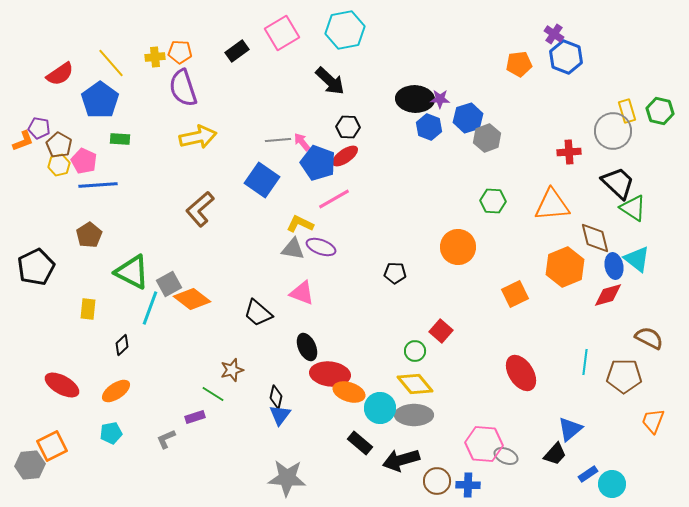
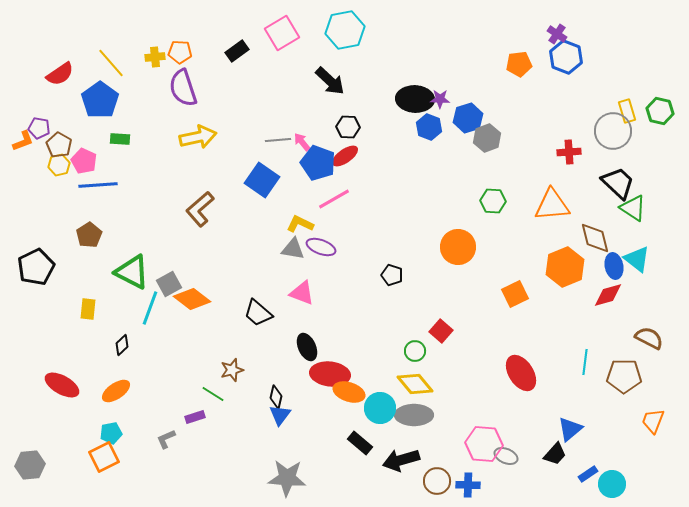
purple cross at (554, 34): moved 3 px right
black pentagon at (395, 273): moved 3 px left, 2 px down; rotated 15 degrees clockwise
orange square at (52, 446): moved 52 px right, 11 px down
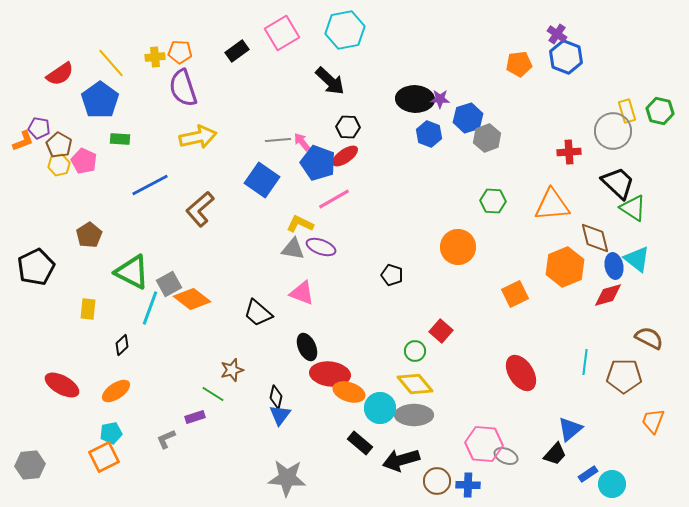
blue hexagon at (429, 127): moved 7 px down
blue line at (98, 185): moved 52 px right; rotated 24 degrees counterclockwise
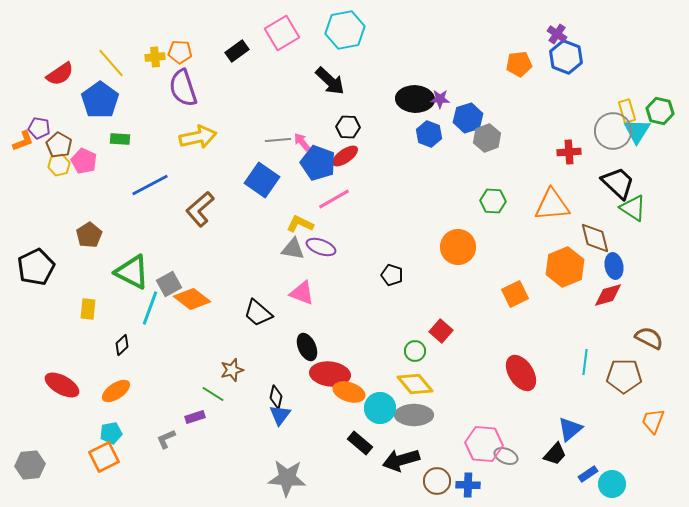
cyan triangle at (637, 259): moved 128 px up; rotated 24 degrees clockwise
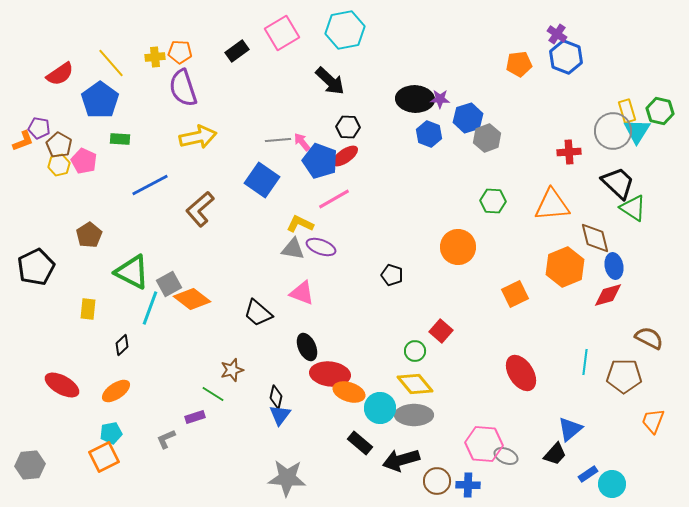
blue pentagon at (318, 163): moved 2 px right, 2 px up
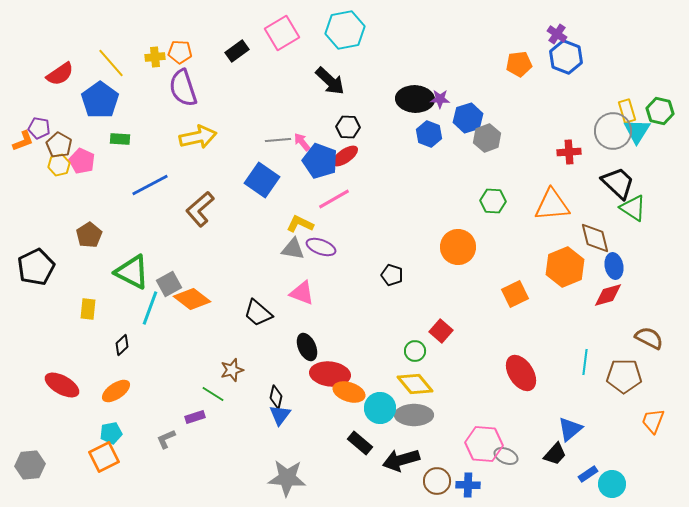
pink pentagon at (84, 161): moved 2 px left
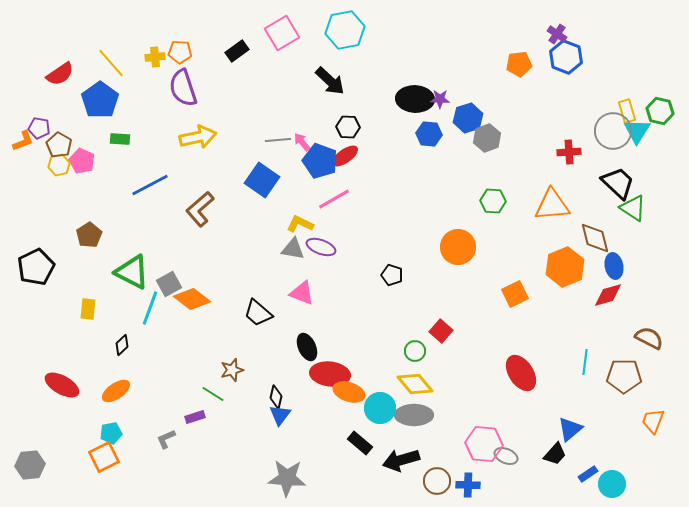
blue hexagon at (429, 134): rotated 15 degrees counterclockwise
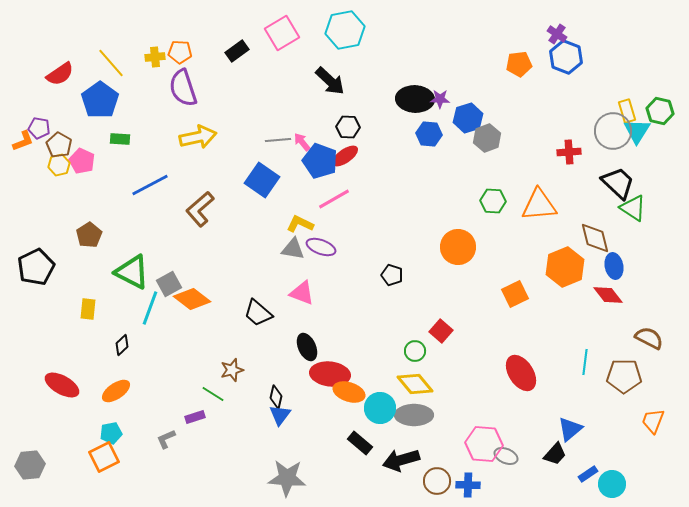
orange triangle at (552, 205): moved 13 px left
red diamond at (608, 295): rotated 68 degrees clockwise
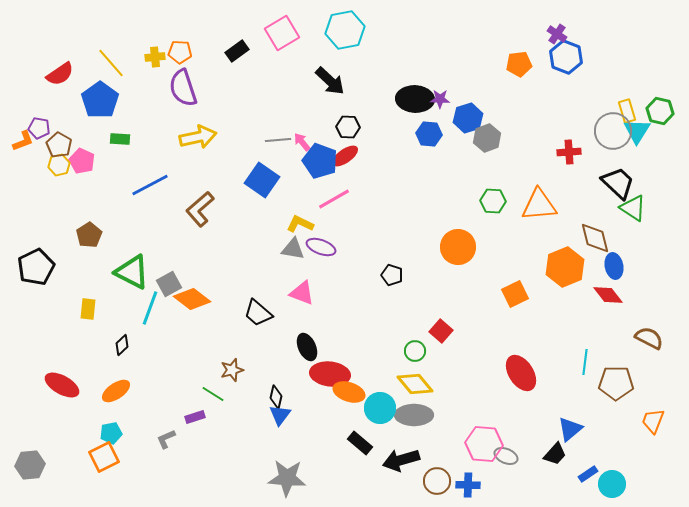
brown pentagon at (624, 376): moved 8 px left, 7 px down
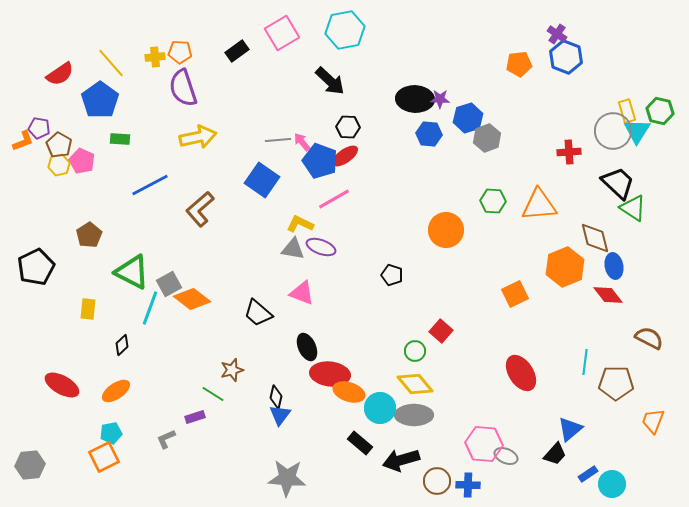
orange circle at (458, 247): moved 12 px left, 17 px up
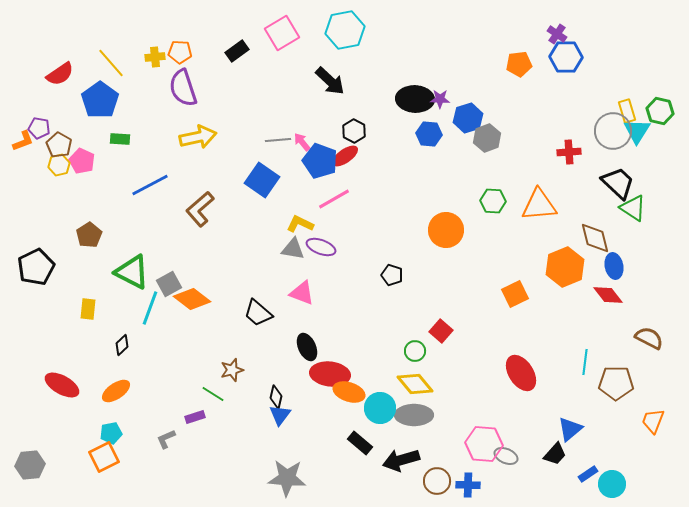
blue hexagon at (566, 57): rotated 20 degrees counterclockwise
black hexagon at (348, 127): moved 6 px right, 4 px down; rotated 25 degrees clockwise
